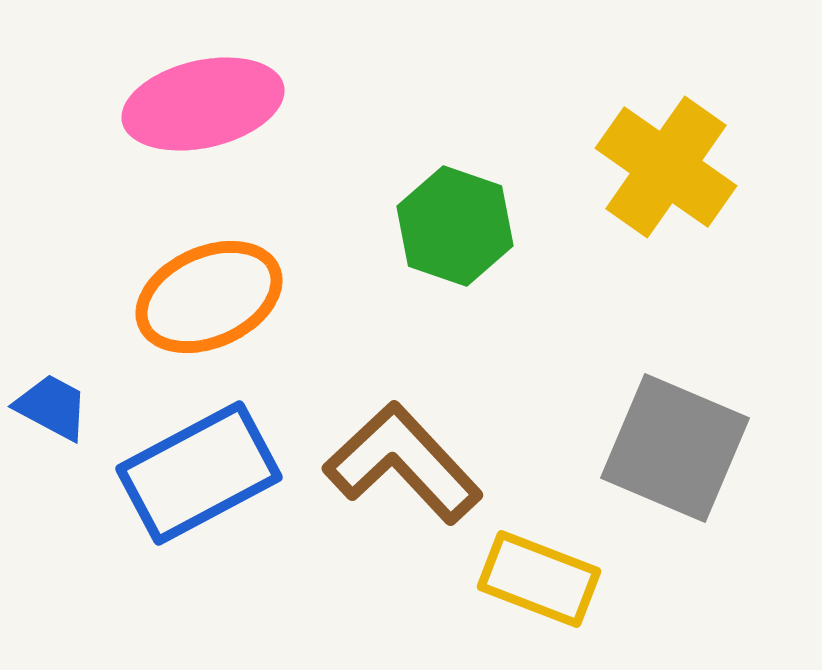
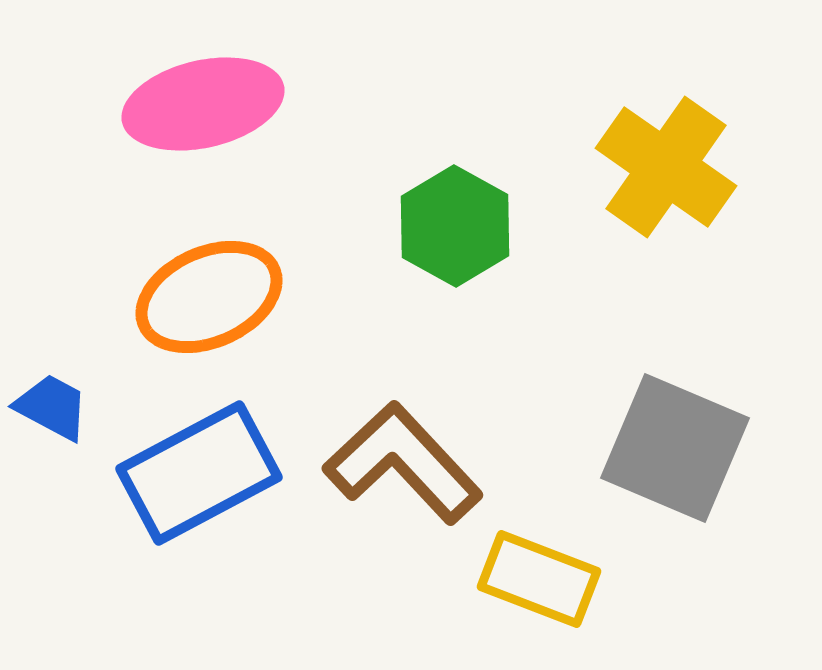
green hexagon: rotated 10 degrees clockwise
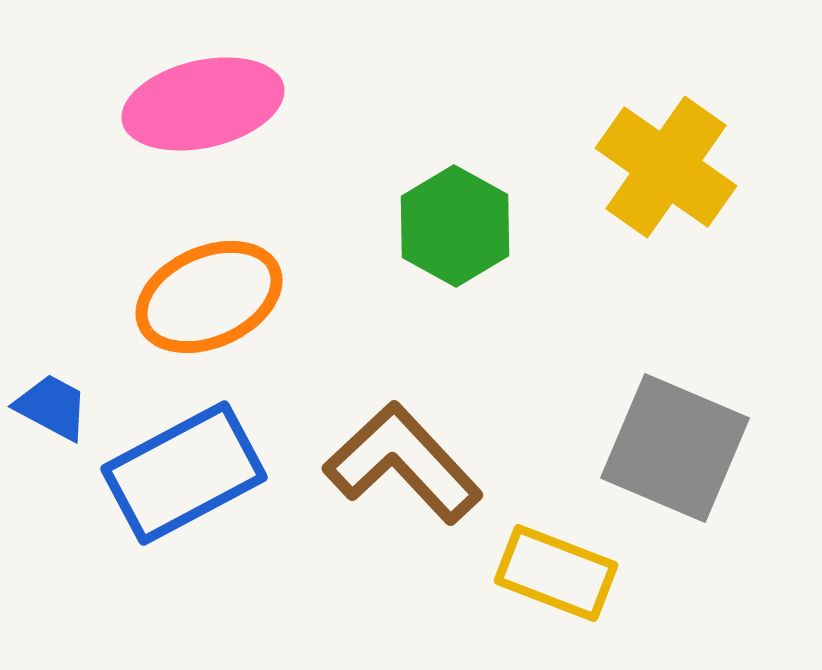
blue rectangle: moved 15 px left
yellow rectangle: moved 17 px right, 6 px up
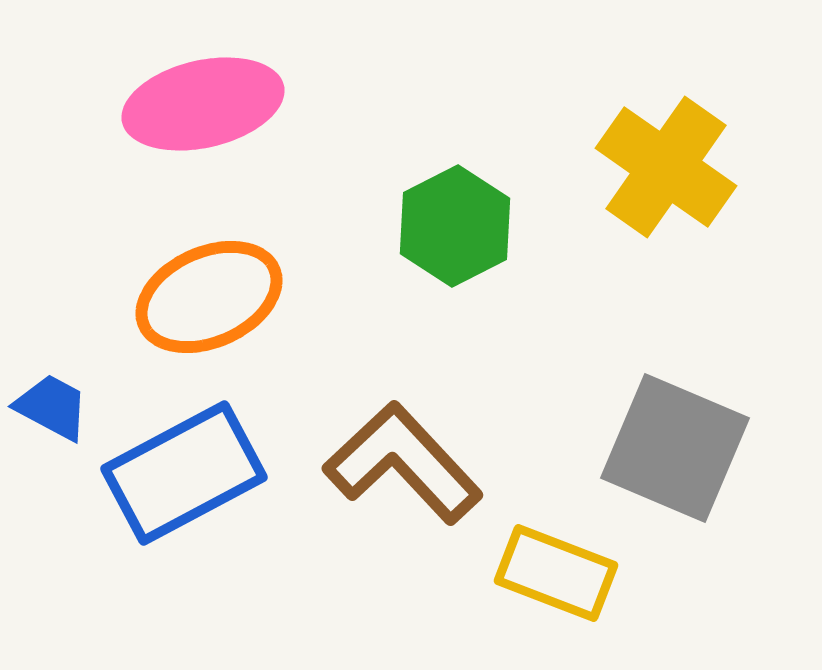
green hexagon: rotated 4 degrees clockwise
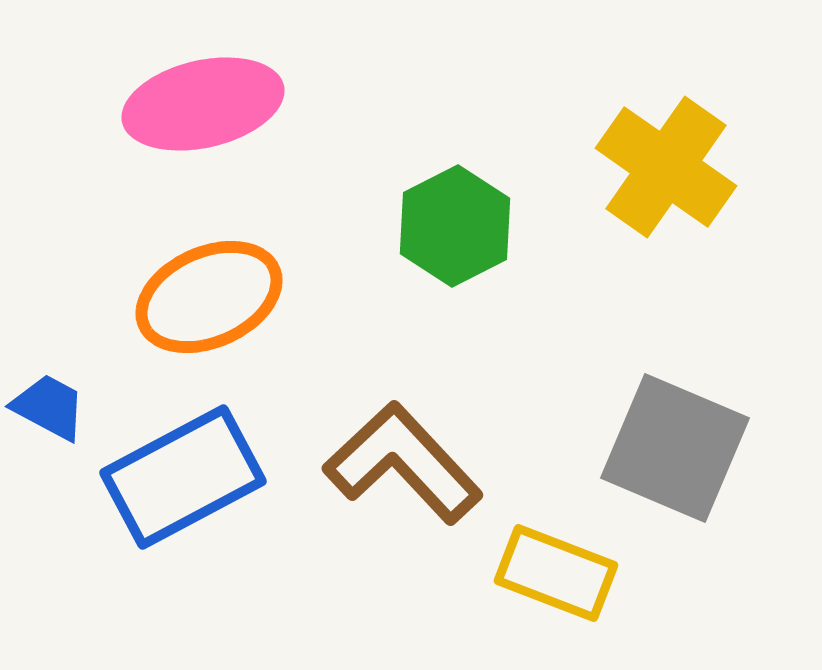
blue trapezoid: moved 3 px left
blue rectangle: moved 1 px left, 4 px down
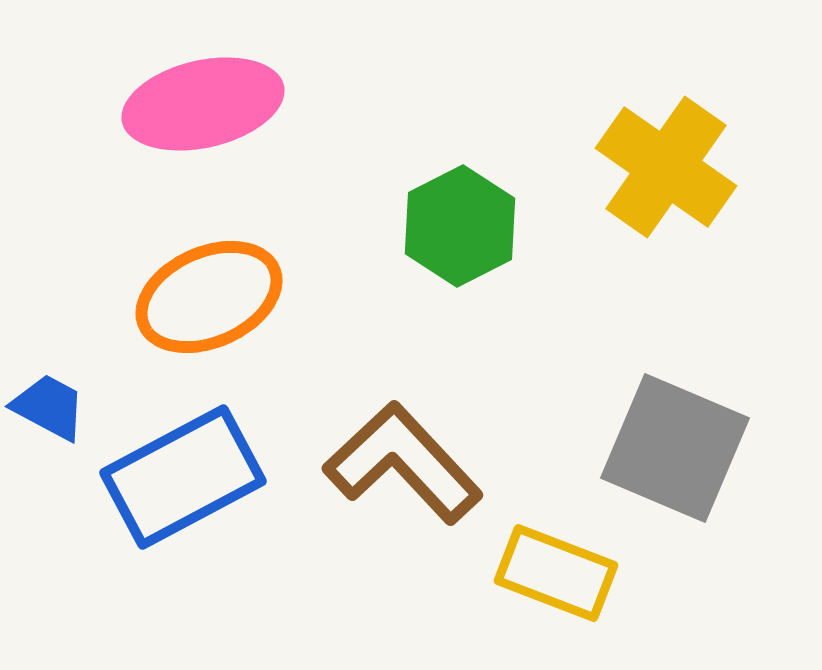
green hexagon: moved 5 px right
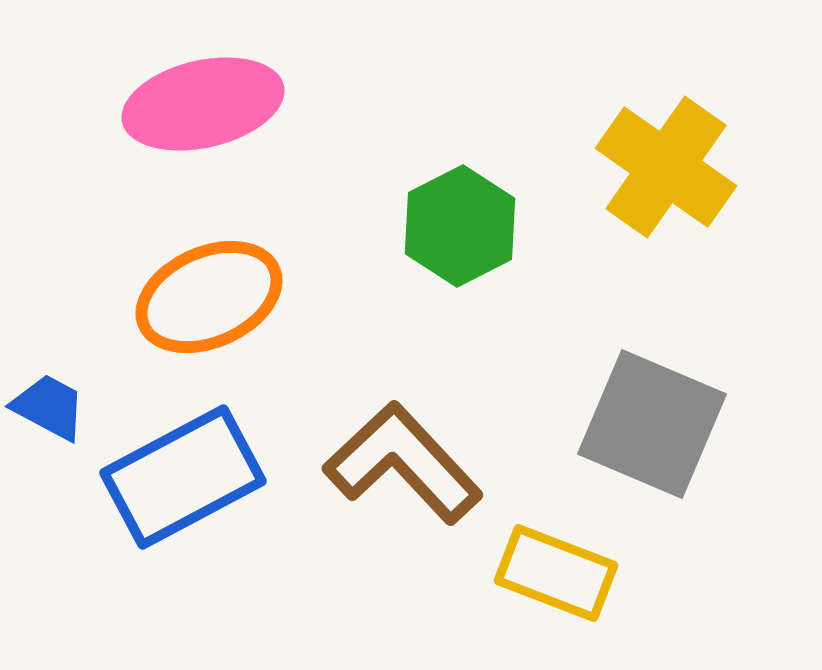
gray square: moved 23 px left, 24 px up
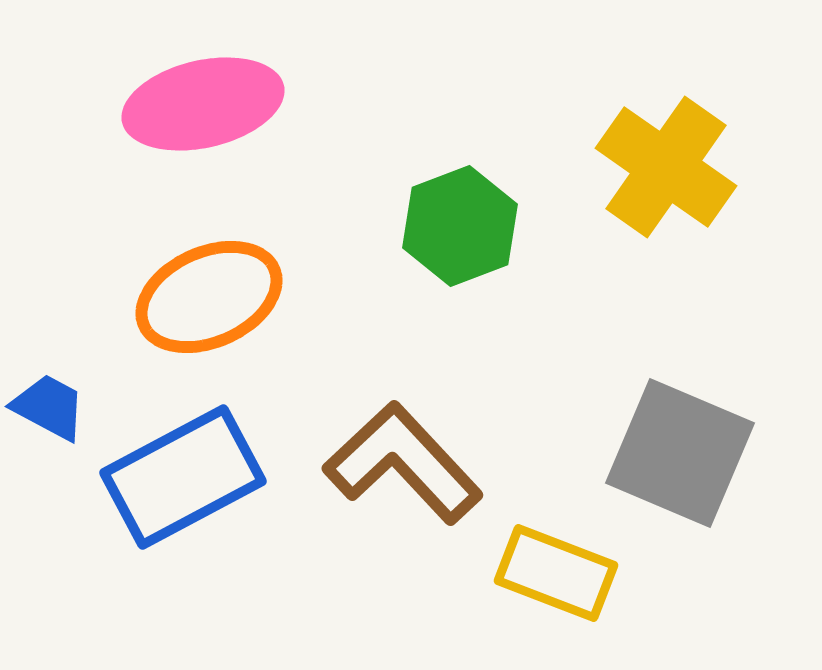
green hexagon: rotated 6 degrees clockwise
gray square: moved 28 px right, 29 px down
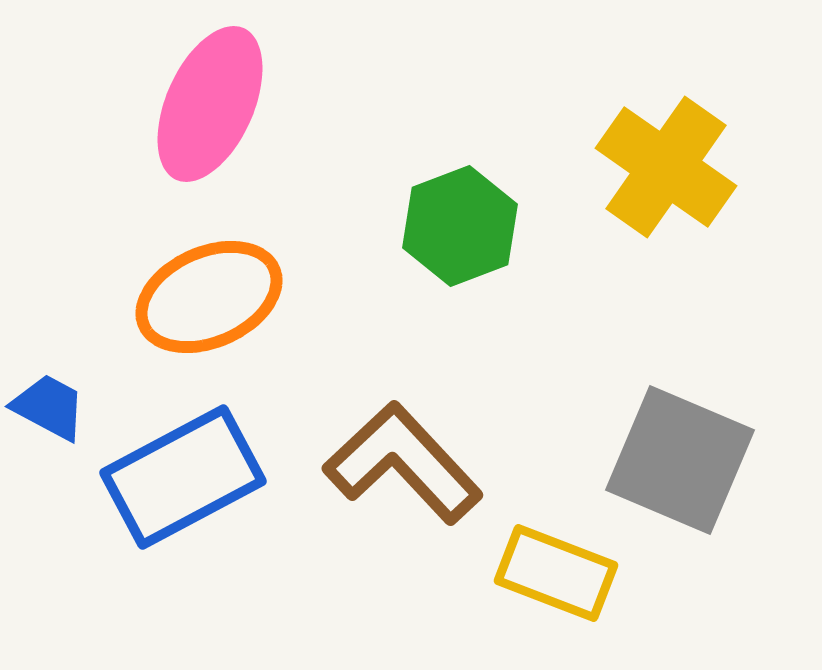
pink ellipse: moved 7 px right; rotated 53 degrees counterclockwise
gray square: moved 7 px down
